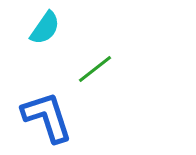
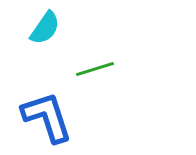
green line: rotated 21 degrees clockwise
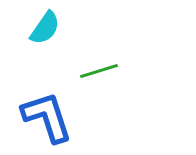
green line: moved 4 px right, 2 px down
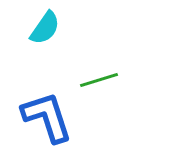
green line: moved 9 px down
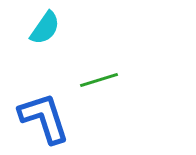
blue L-shape: moved 3 px left, 1 px down
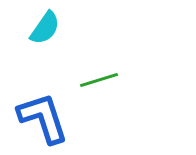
blue L-shape: moved 1 px left
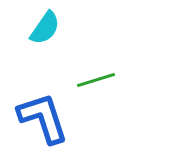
green line: moved 3 px left
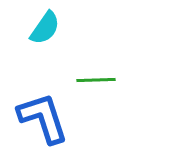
green line: rotated 15 degrees clockwise
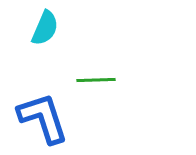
cyan semicircle: rotated 12 degrees counterclockwise
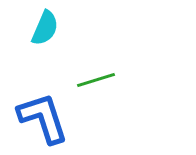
green line: rotated 15 degrees counterclockwise
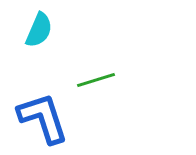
cyan semicircle: moved 6 px left, 2 px down
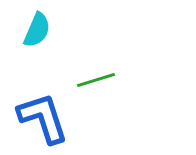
cyan semicircle: moved 2 px left
